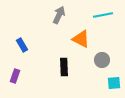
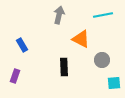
gray arrow: rotated 12 degrees counterclockwise
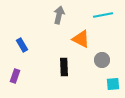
cyan square: moved 1 px left, 1 px down
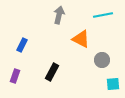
blue rectangle: rotated 56 degrees clockwise
black rectangle: moved 12 px left, 5 px down; rotated 30 degrees clockwise
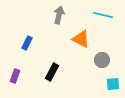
cyan line: rotated 24 degrees clockwise
blue rectangle: moved 5 px right, 2 px up
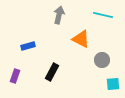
blue rectangle: moved 1 px right, 3 px down; rotated 48 degrees clockwise
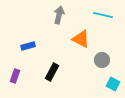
cyan square: rotated 32 degrees clockwise
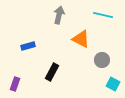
purple rectangle: moved 8 px down
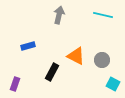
orange triangle: moved 5 px left, 17 px down
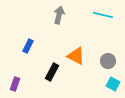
blue rectangle: rotated 48 degrees counterclockwise
gray circle: moved 6 px right, 1 px down
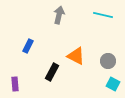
purple rectangle: rotated 24 degrees counterclockwise
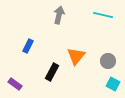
orange triangle: rotated 42 degrees clockwise
purple rectangle: rotated 48 degrees counterclockwise
